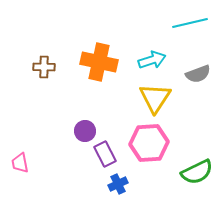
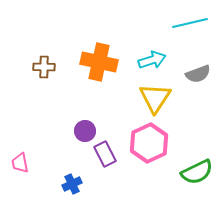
pink hexagon: rotated 21 degrees counterclockwise
blue cross: moved 46 px left
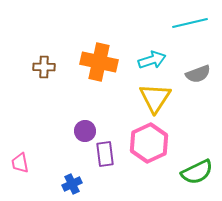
purple rectangle: rotated 20 degrees clockwise
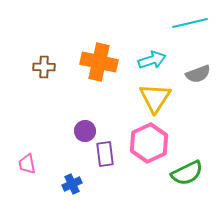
pink trapezoid: moved 7 px right, 1 px down
green semicircle: moved 10 px left, 1 px down
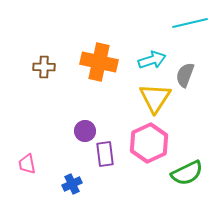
gray semicircle: moved 13 px left, 1 px down; rotated 130 degrees clockwise
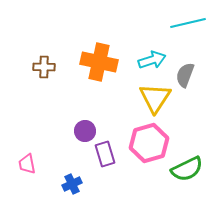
cyan line: moved 2 px left
pink hexagon: rotated 9 degrees clockwise
purple rectangle: rotated 10 degrees counterclockwise
green semicircle: moved 4 px up
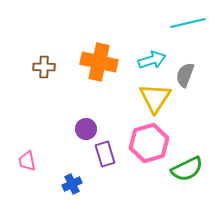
purple circle: moved 1 px right, 2 px up
pink trapezoid: moved 3 px up
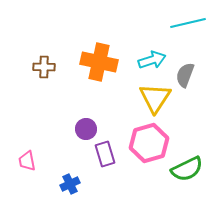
blue cross: moved 2 px left
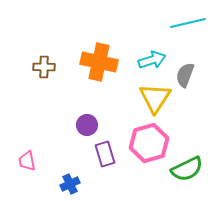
purple circle: moved 1 px right, 4 px up
